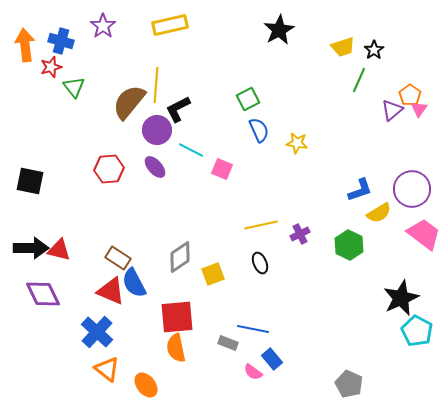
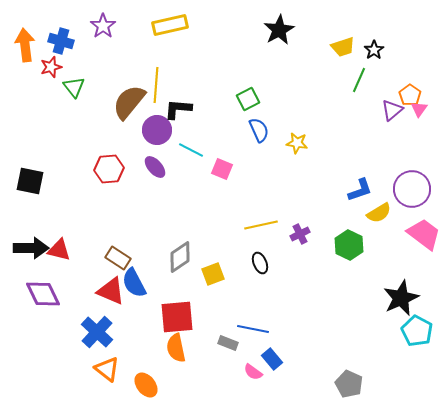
black L-shape at (178, 109): rotated 32 degrees clockwise
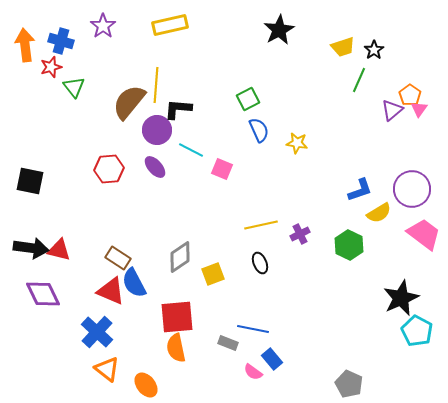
black arrow at (31, 248): rotated 8 degrees clockwise
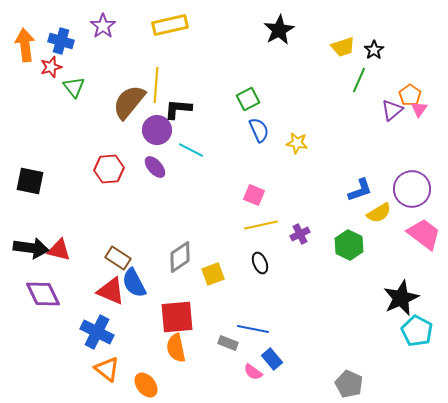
pink square at (222, 169): moved 32 px right, 26 px down
blue cross at (97, 332): rotated 16 degrees counterclockwise
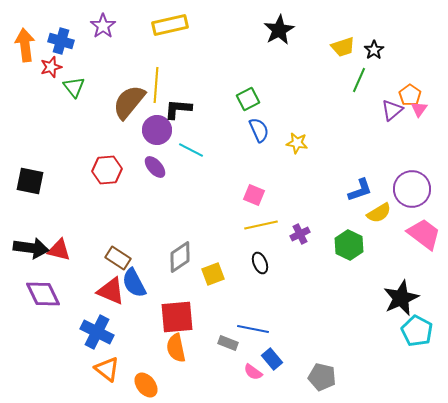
red hexagon at (109, 169): moved 2 px left, 1 px down
gray pentagon at (349, 384): moved 27 px left, 7 px up; rotated 12 degrees counterclockwise
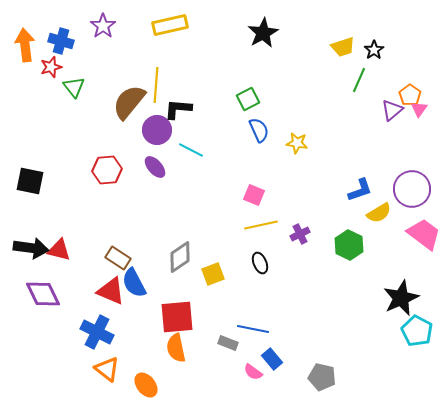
black star at (279, 30): moved 16 px left, 3 px down
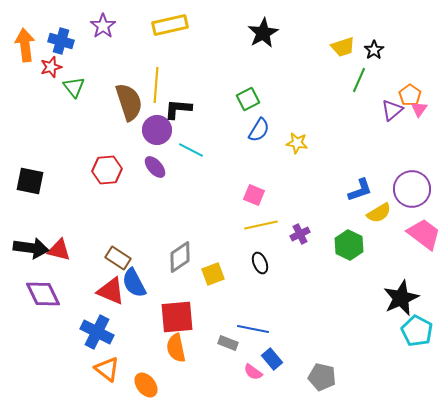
brown semicircle at (129, 102): rotated 123 degrees clockwise
blue semicircle at (259, 130): rotated 55 degrees clockwise
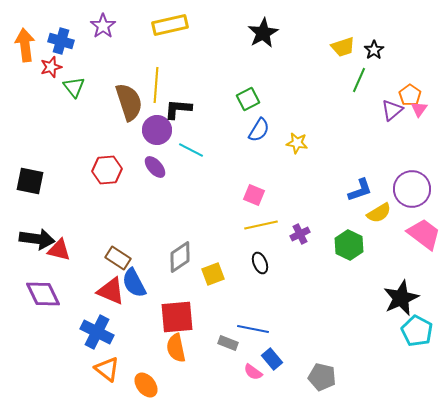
black arrow at (31, 248): moved 6 px right, 9 px up
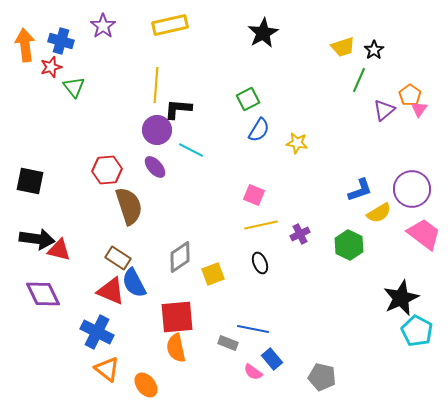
brown semicircle at (129, 102): moved 104 px down
purple triangle at (392, 110): moved 8 px left
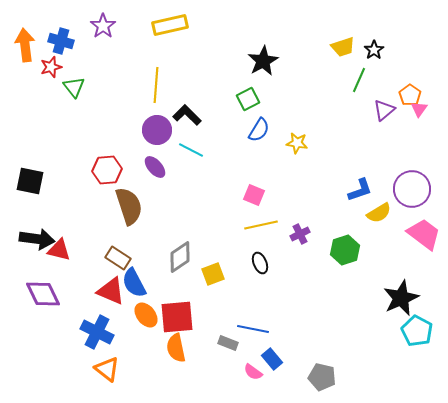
black star at (263, 33): moved 28 px down
black L-shape at (178, 109): moved 9 px right, 6 px down; rotated 40 degrees clockwise
green hexagon at (349, 245): moved 4 px left, 5 px down; rotated 16 degrees clockwise
orange ellipse at (146, 385): moved 70 px up
